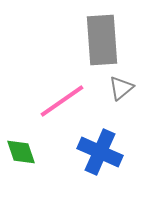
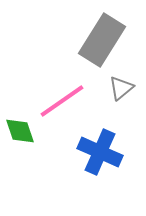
gray rectangle: rotated 36 degrees clockwise
green diamond: moved 1 px left, 21 px up
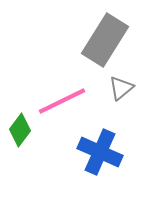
gray rectangle: moved 3 px right
pink line: rotated 9 degrees clockwise
green diamond: moved 1 px up; rotated 56 degrees clockwise
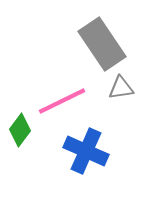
gray rectangle: moved 3 px left, 4 px down; rotated 66 degrees counterclockwise
gray triangle: rotated 32 degrees clockwise
blue cross: moved 14 px left, 1 px up
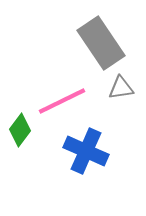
gray rectangle: moved 1 px left, 1 px up
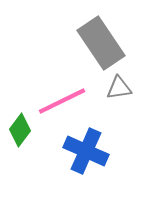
gray triangle: moved 2 px left
